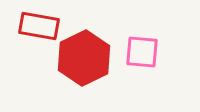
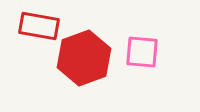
red hexagon: rotated 6 degrees clockwise
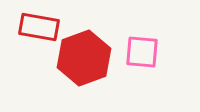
red rectangle: moved 1 px down
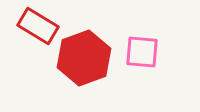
red rectangle: moved 1 px left, 1 px up; rotated 21 degrees clockwise
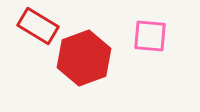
pink square: moved 8 px right, 16 px up
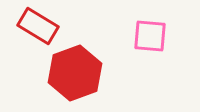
red hexagon: moved 9 px left, 15 px down
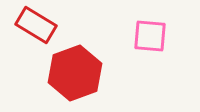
red rectangle: moved 2 px left, 1 px up
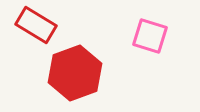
pink square: rotated 12 degrees clockwise
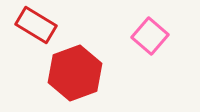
pink square: rotated 24 degrees clockwise
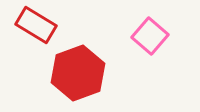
red hexagon: moved 3 px right
